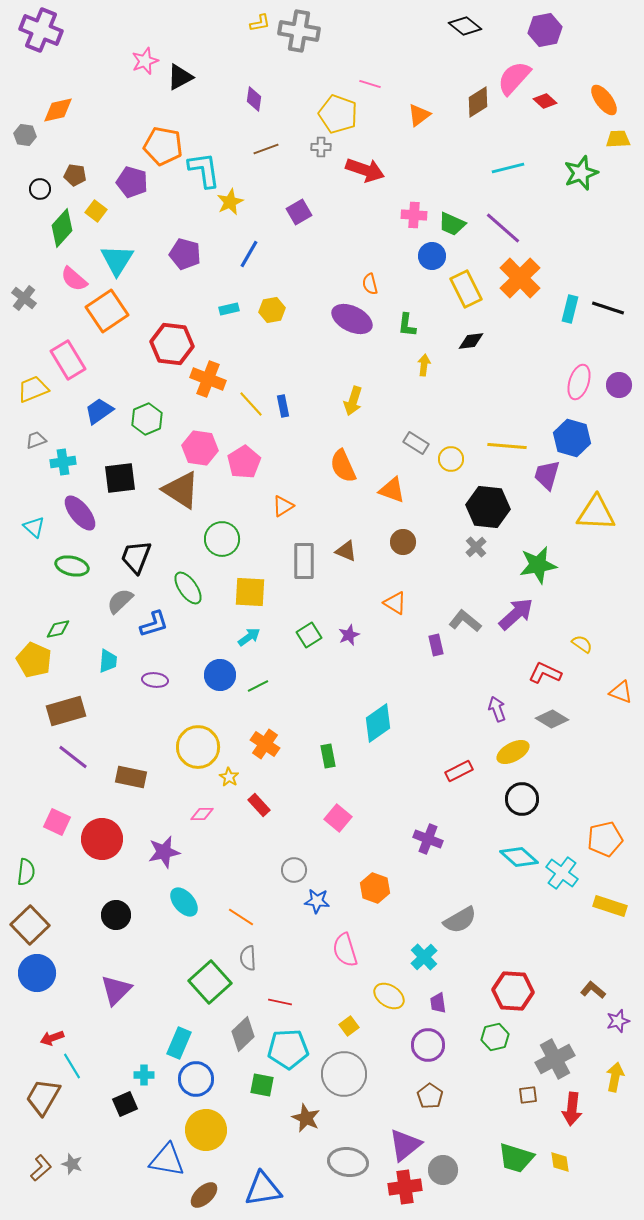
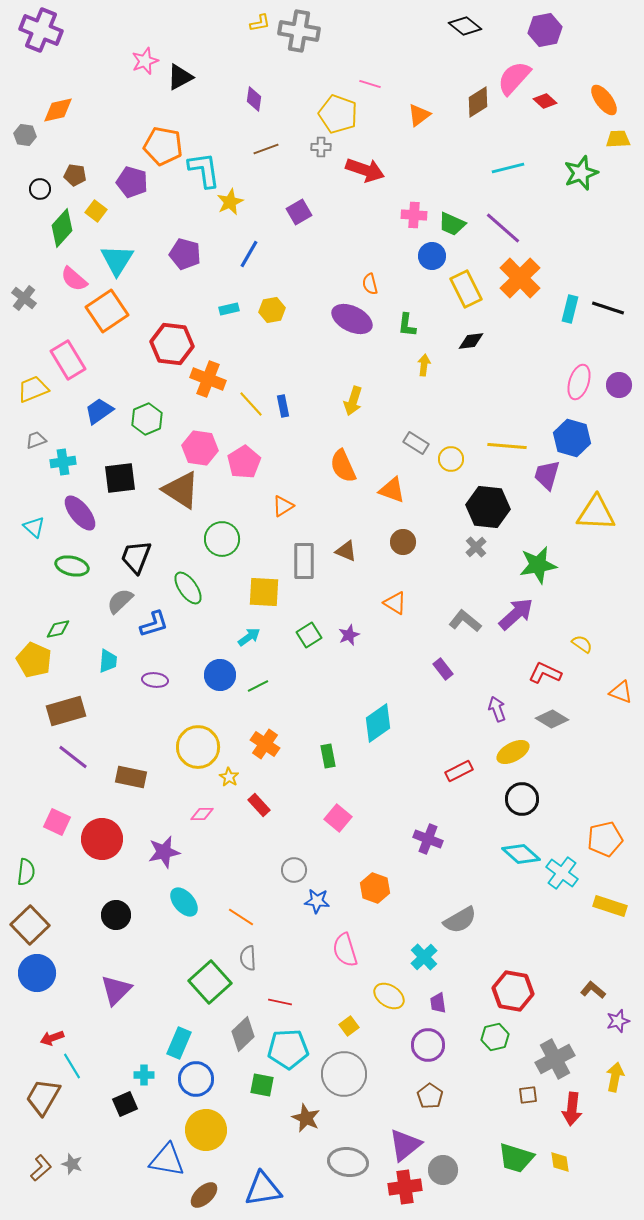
yellow square at (250, 592): moved 14 px right
purple rectangle at (436, 645): moved 7 px right, 24 px down; rotated 25 degrees counterclockwise
cyan diamond at (519, 857): moved 2 px right, 3 px up
red hexagon at (513, 991): rotated 6 degrees clockwise
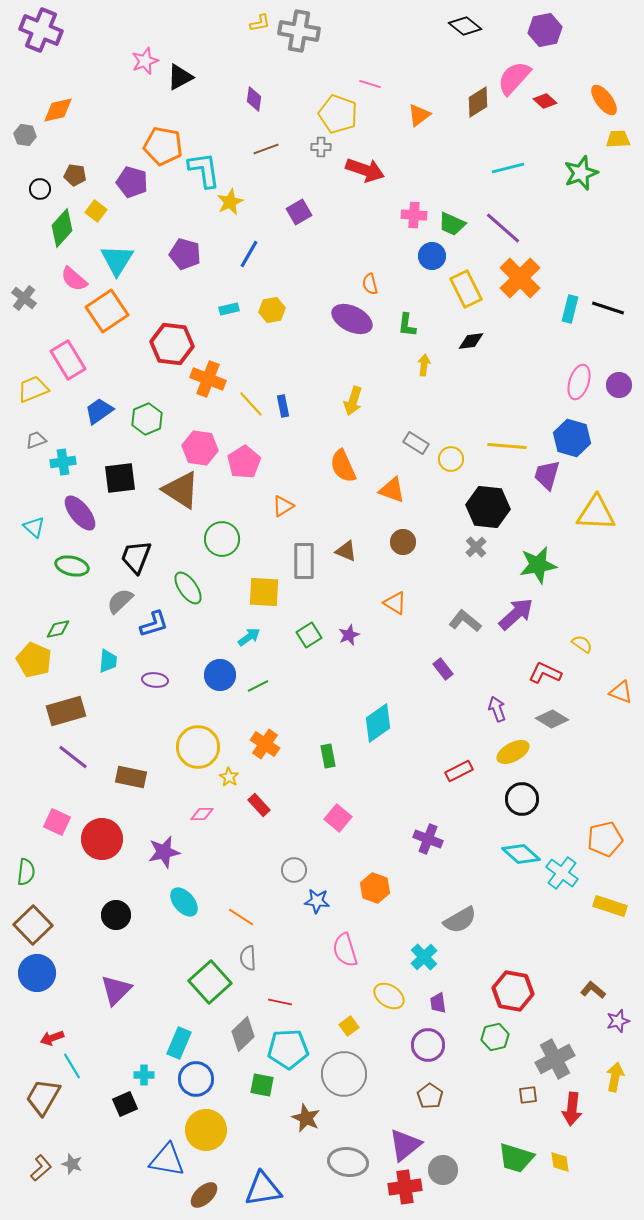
brown square at (30, 925): moved 3 px right
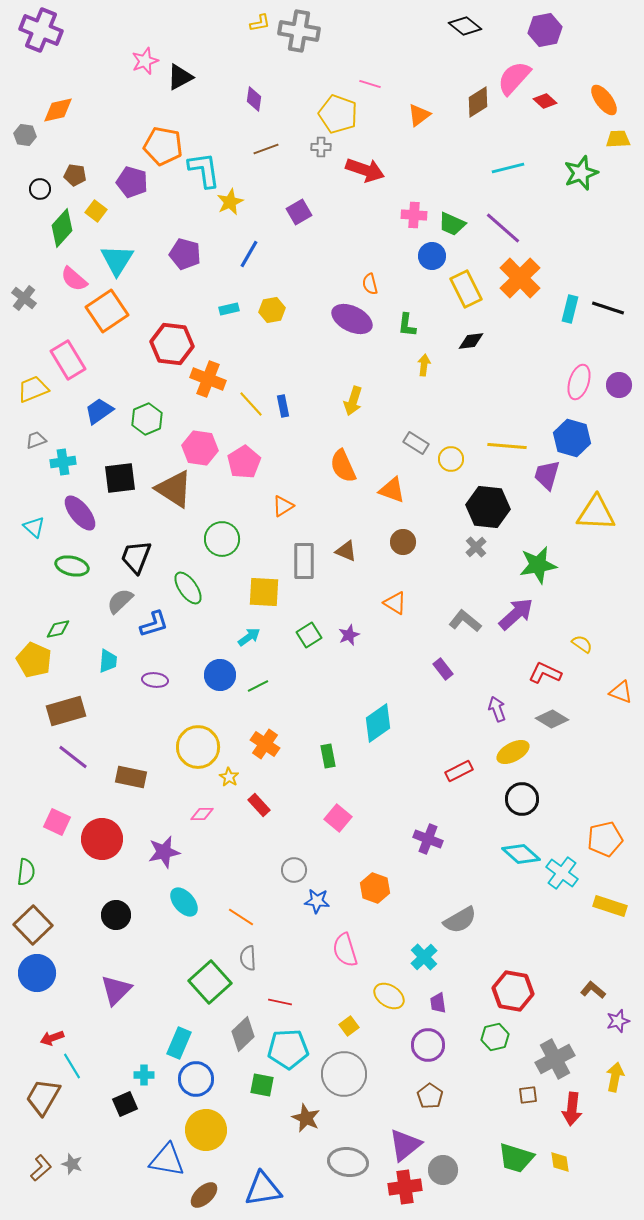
brown triangle at (181, 490): moved 7 px left, 1 px up
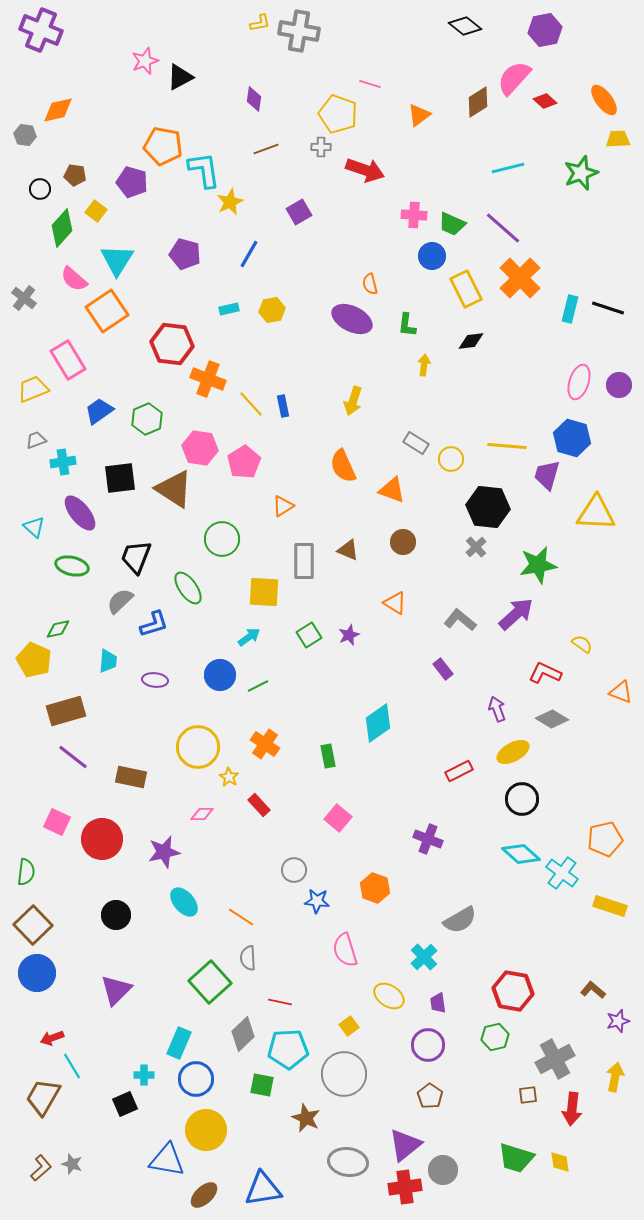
brown triangle at (346, 551): moved 2 px right, 1 px up
gray L-shape at (465, 621): moved 5 px left, 1 px up
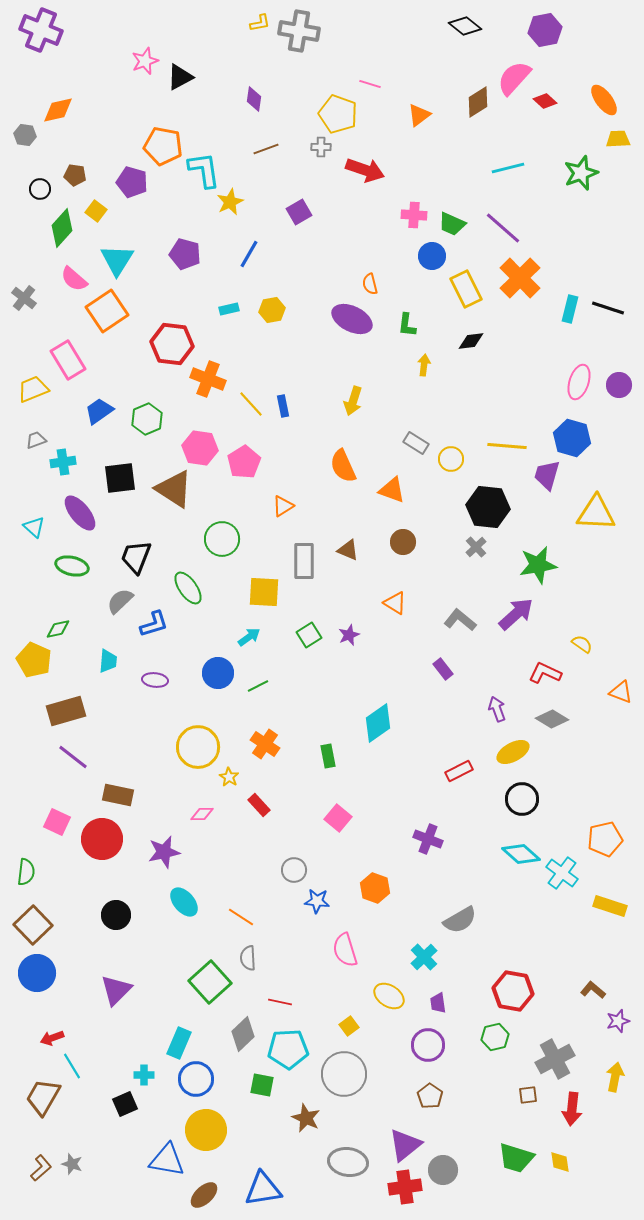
blue circle at (220, 675): moved 2 px left, 2 px up
brown rectangle at (131, 777): moved 13 px left, 18 px down
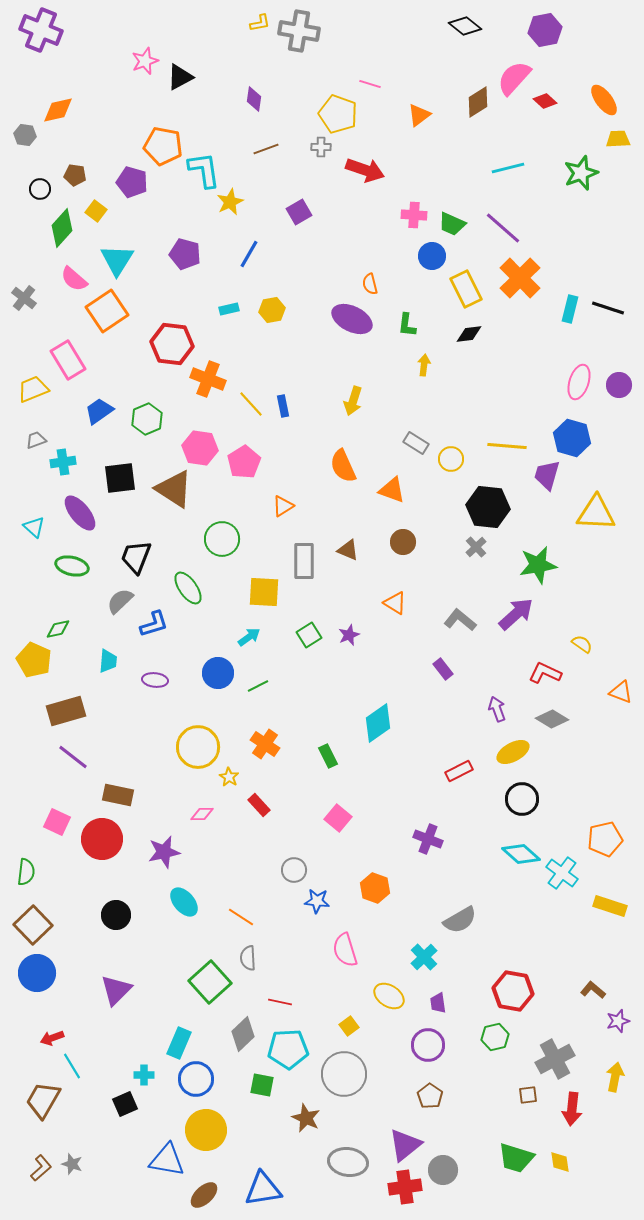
black diamond at (471, 341): moved 2 px left, 7 px up
green rectangle at (328, 756): rotated 15 degrees counterclockwise
brown trapezoid at (43, 1097): moved 3 px down
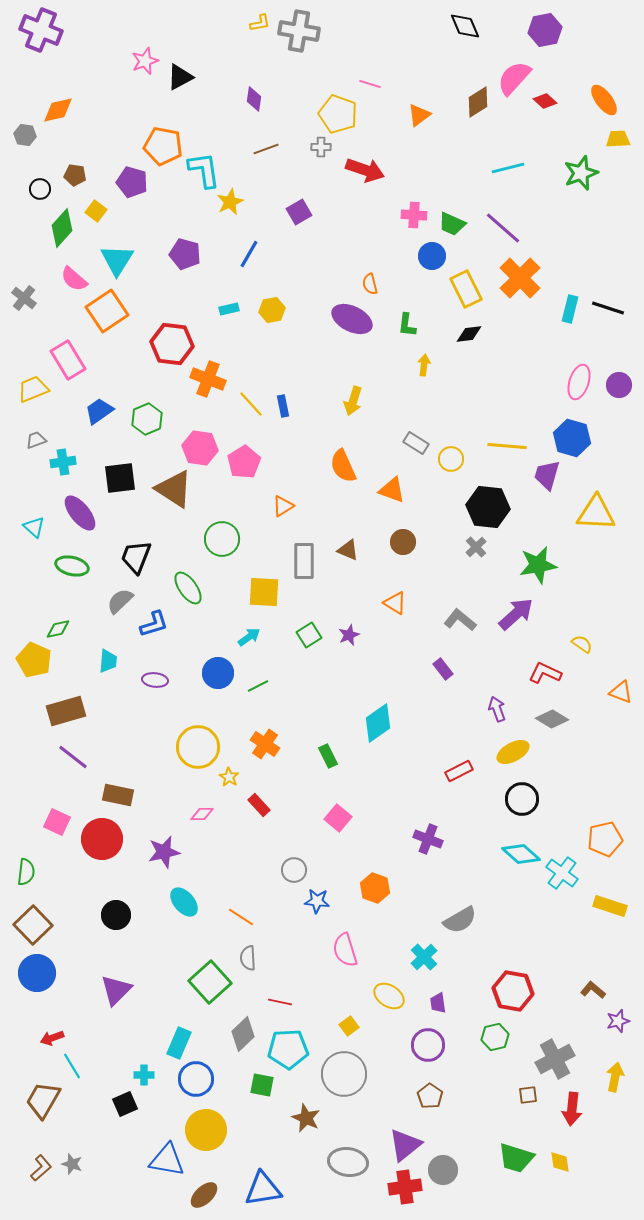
black diamond at (465, 26): rotated 28 degrees clockwise
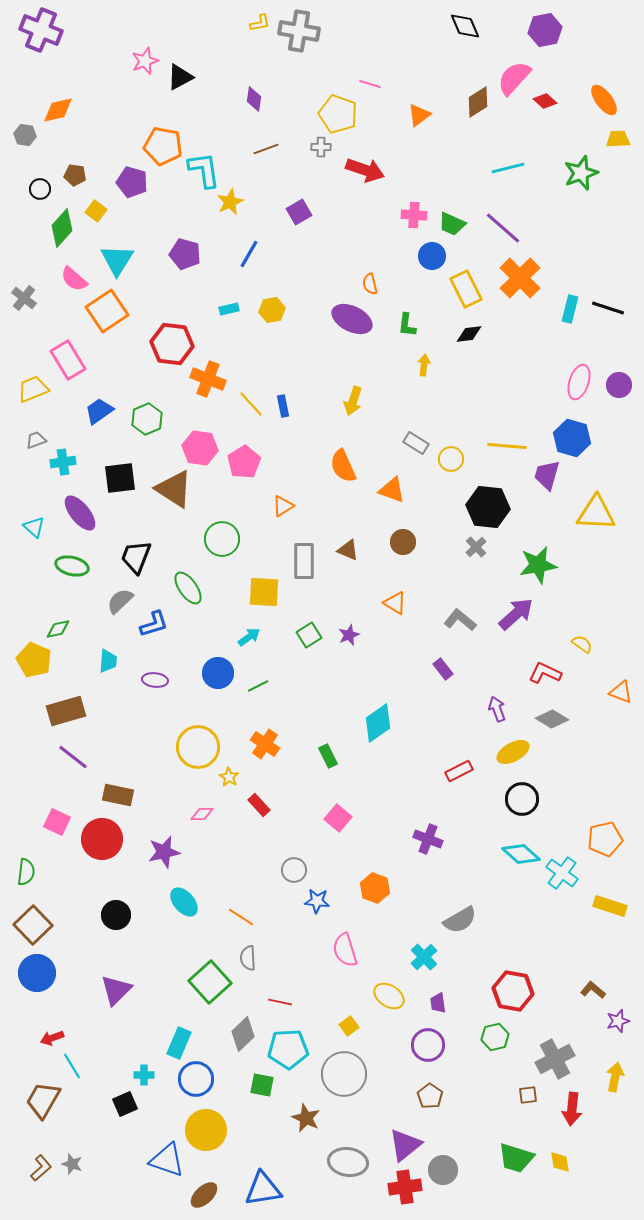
blue triangle at (167, 1160): rotated 9 degrees clockwise
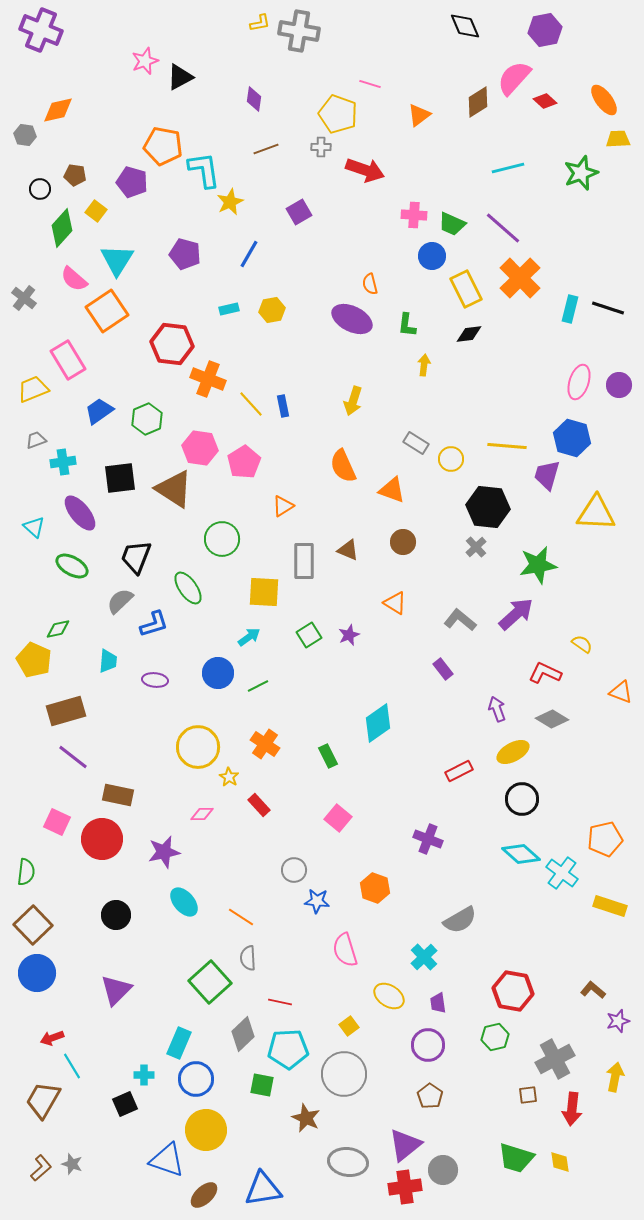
green ellipse at (72, 566): rotated 16 degrees clockwise
